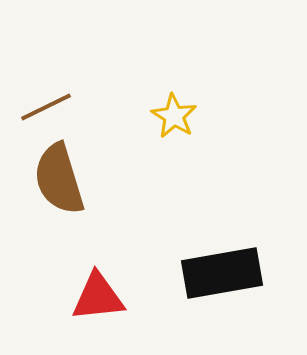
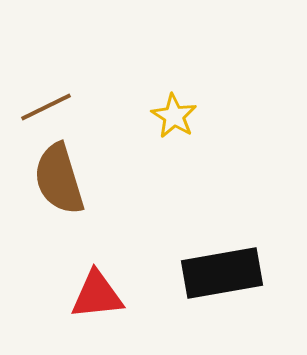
red triangle: moved 1 px left, 2 px up
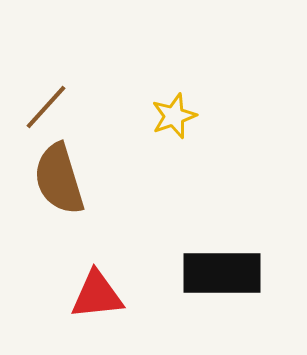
brown line: rotated 22 degrees counterclockwise
yellow star: rotated 21 degrees clockwise
black rectangle: rotated 10 degrees clockwise
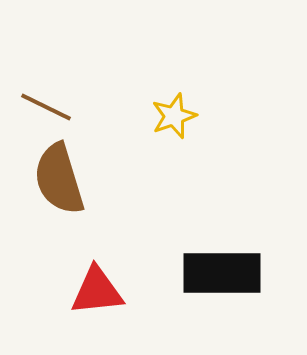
brown line: rotated 74 degrees clockwise
red triangle: moved 4 px up
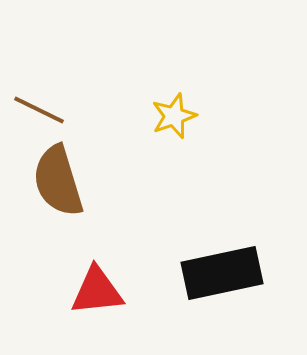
brown line: moved 7 px left, 3 px down
brown semicircle: moved 1 px left, 2 px down
black rectangle: rotated 12 degrees counterclockwise
